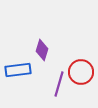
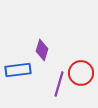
red circle: moved 1 px down
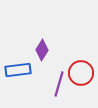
purple diamond: rotated 15 degrees clockwise
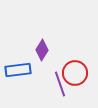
red circle: moved 6 px left
purple line: moved 1 px right; rotated 35 degrees counterclockwise
